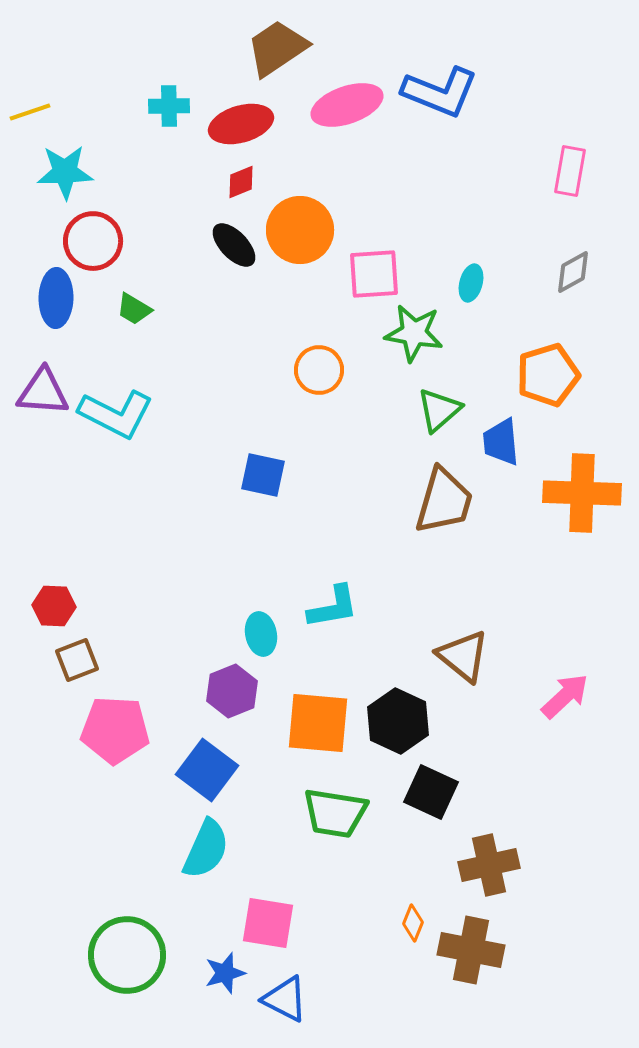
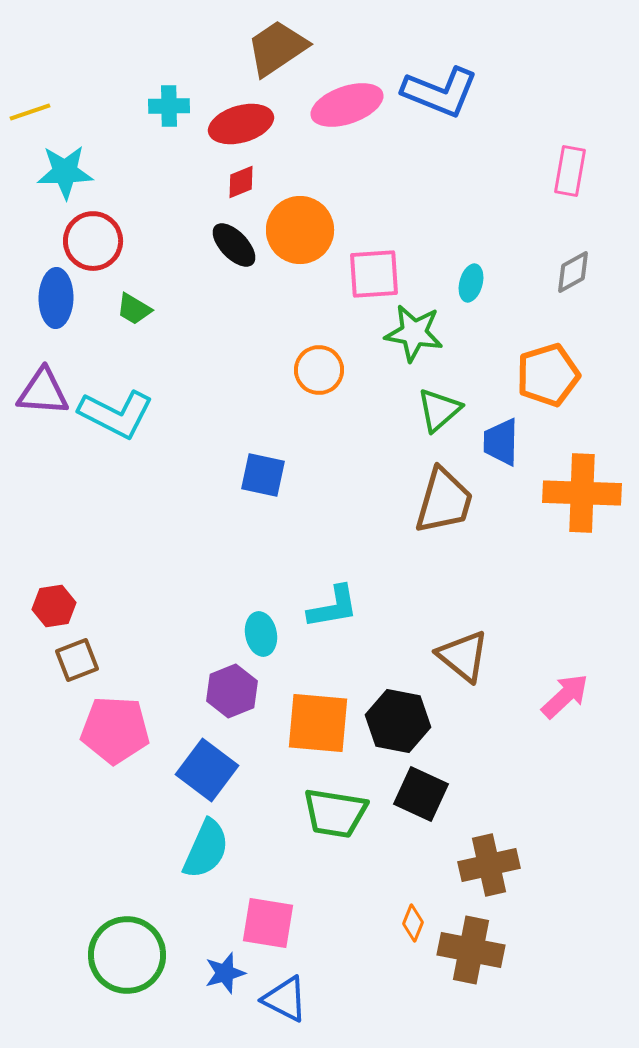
blue trapezoid at (501, 442): rotated 6 degrees clockwise
red hexagon at (54, 606): rotated 12 degrees counterclockwise
black hexagon at (398, 721): rotated 14 degrees counterclockwise
black square at (431, 792): moved 10 px left, 2 px down
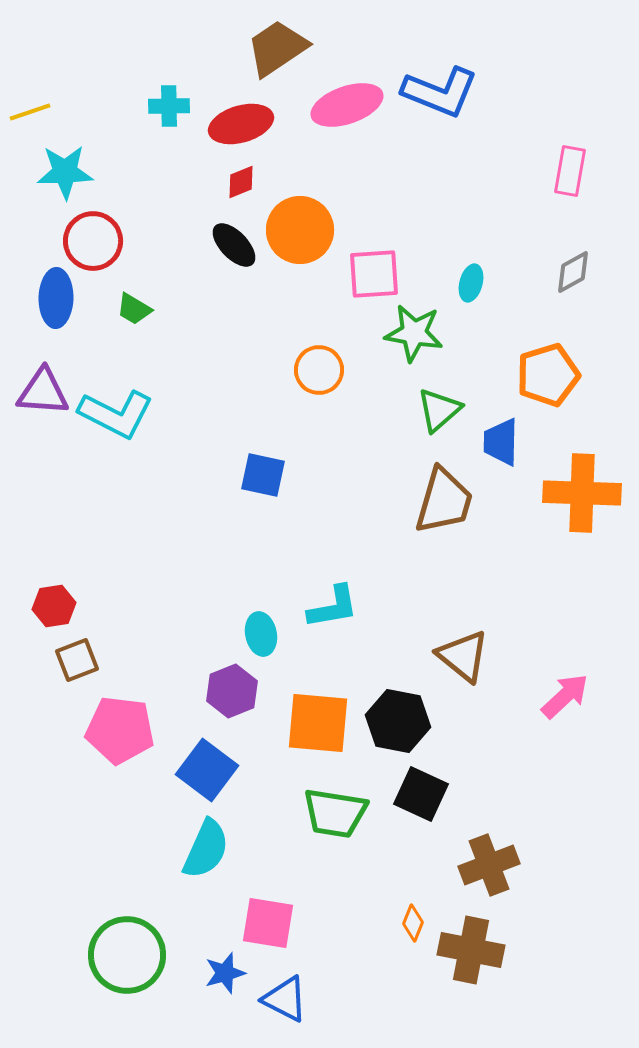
pink pentagon at (115, 730): moved 5 px right; rotated 4 degrees clockwise
brown cross at (489, 865): rotated 8 degrees counterclockwise
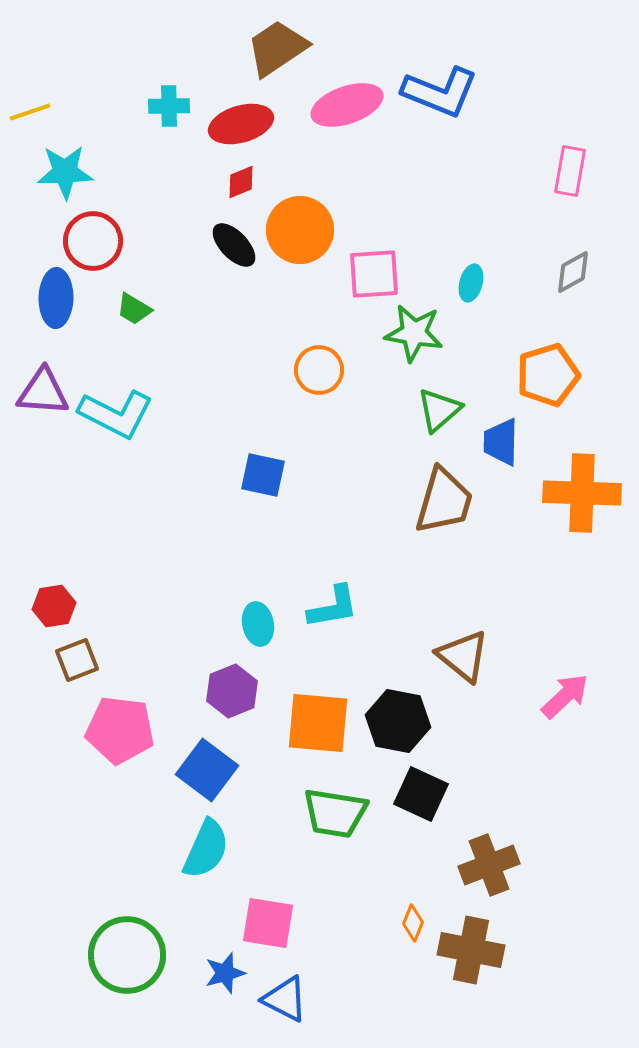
cyan ellipse at (261, 634): moved 3 px left, 10 px up
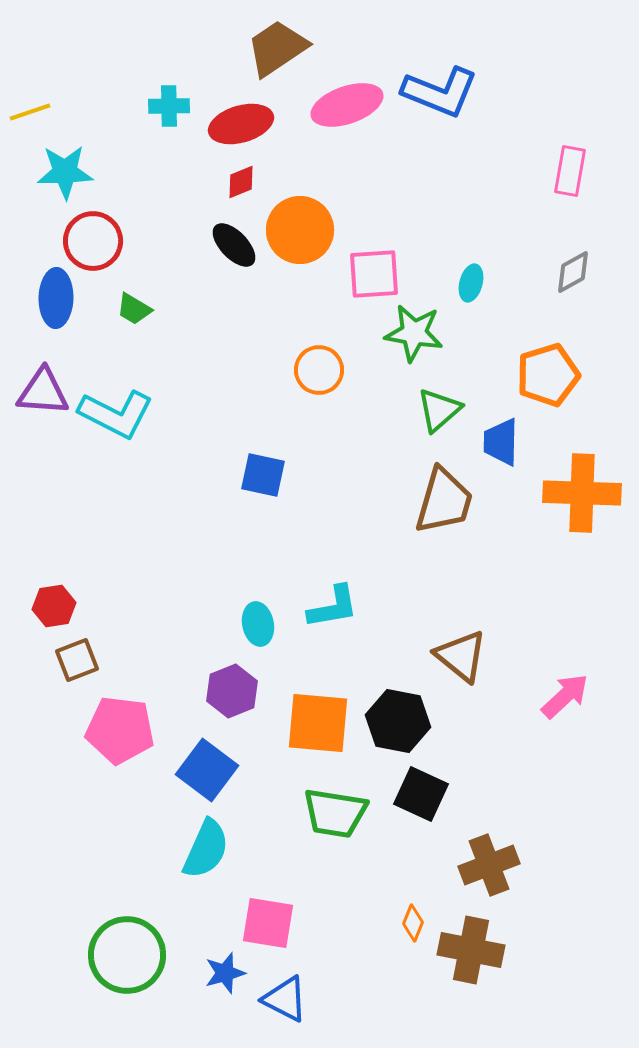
brown triangle at (463, 656): moved 2 px left
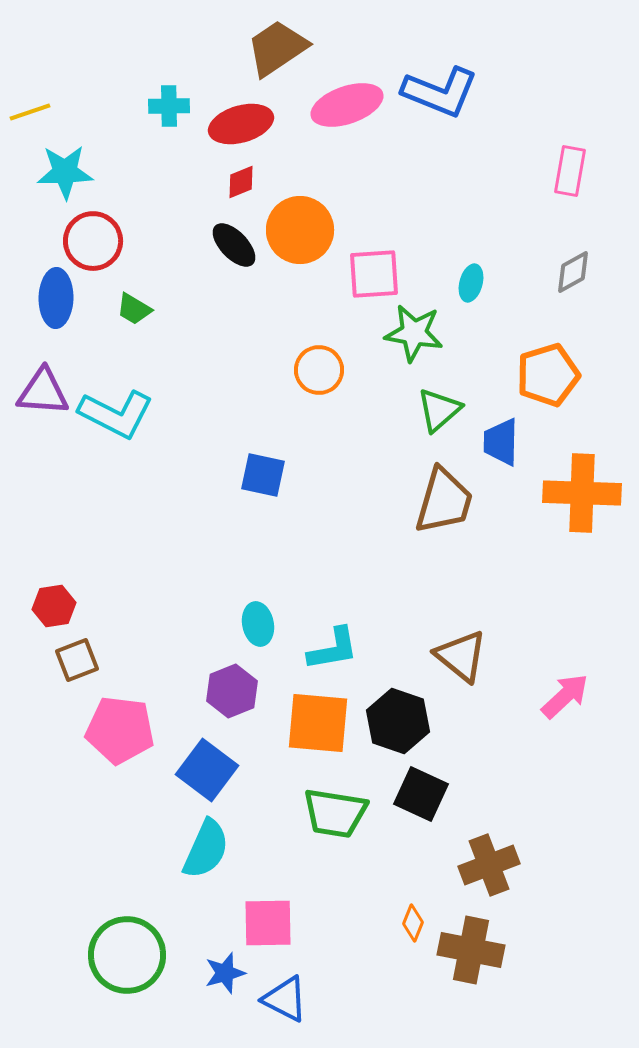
cyan L-shape at (333, 607): moved 42 px down
black hexagon at (398, 721): rotated 8 degrees clockwise
pink square at (268, 923): rotated 10 degrees counterclockwise
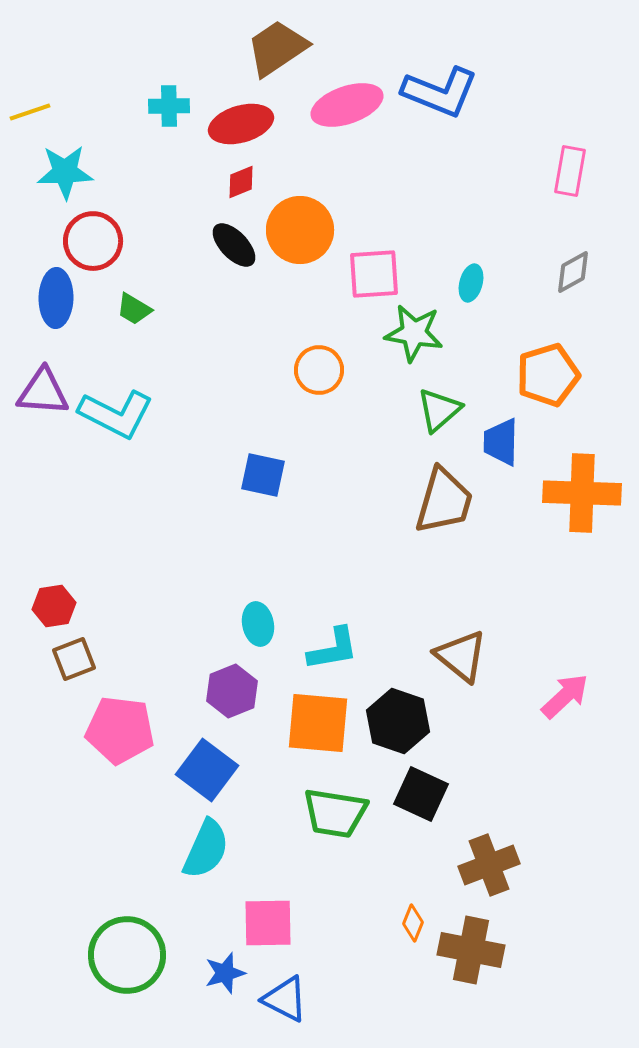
brown square at (77, 660): moved 3 px left, 1 px up
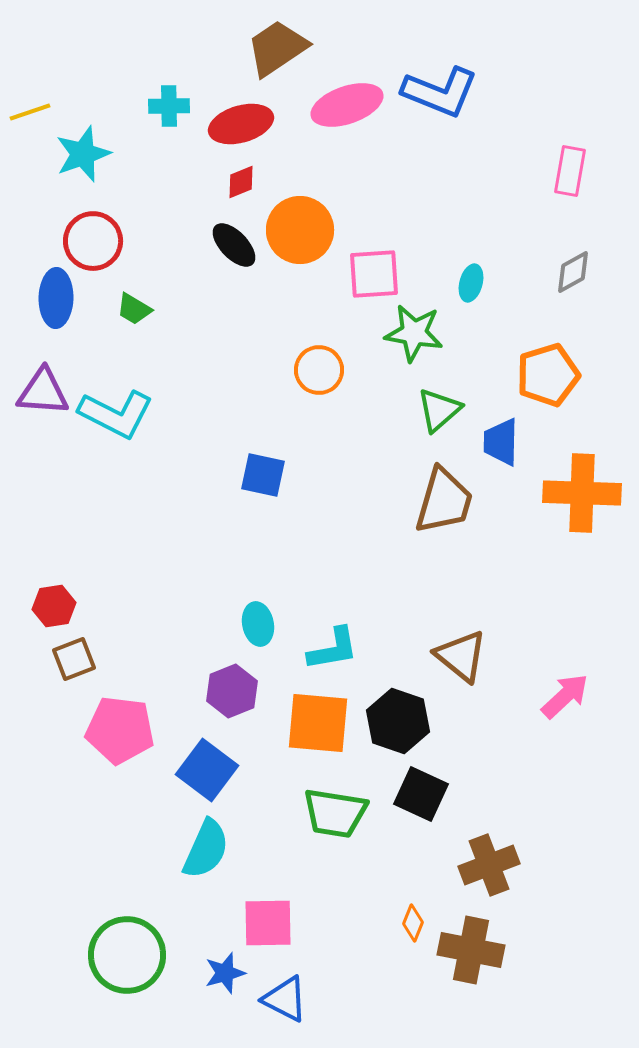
cyan star at (65, 172): moved 18 px right, 18 px up; rotated 18 degrees counterclockwise
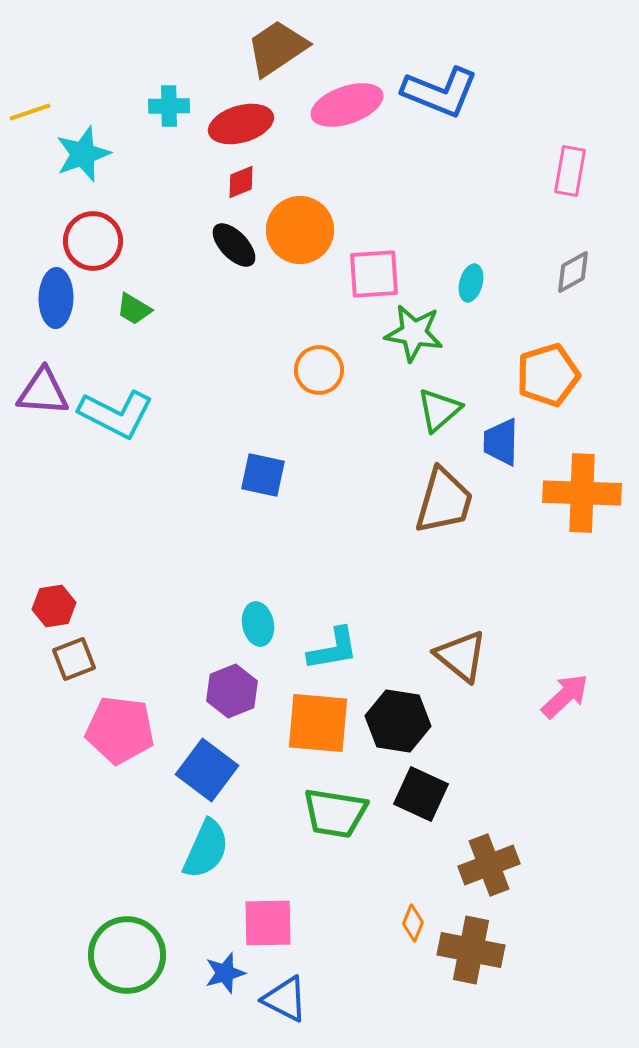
black hexagon at (398, 721): rotated 10 degrees counterclockwise
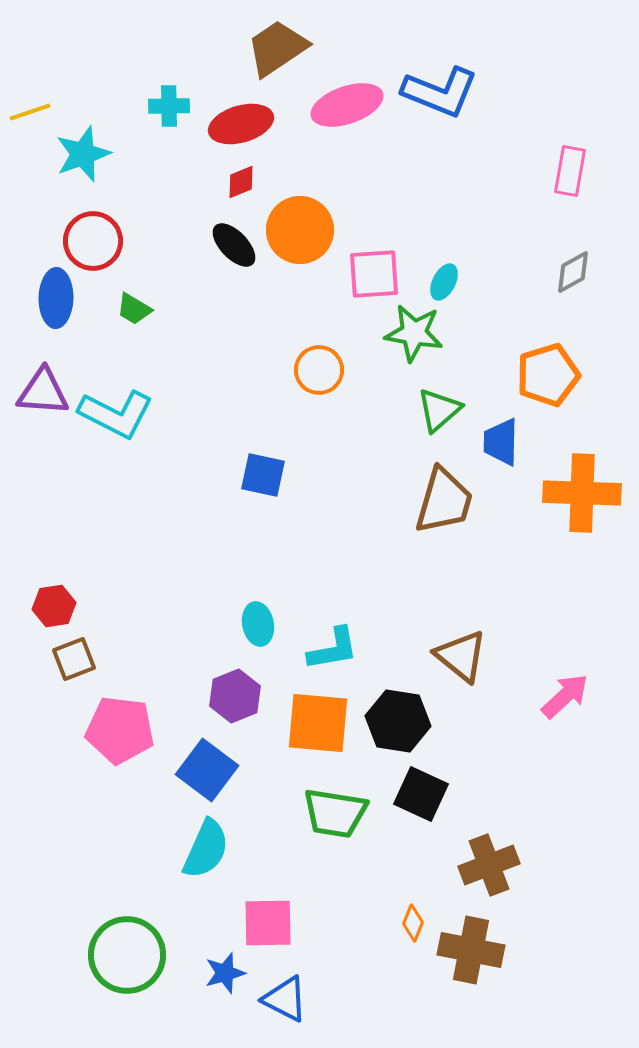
cyan ellipse at (471, 283): moved 27 px left, 1 px up; rotated 12 degrees clockwise
purple hexagon at (232, 691): moved 3 px right, 5 px down
